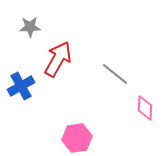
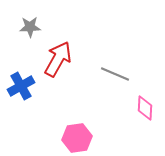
gray line: rotated 16 degrees counterclockwise
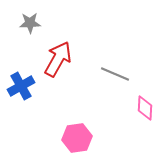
gray star: moved 4 px up
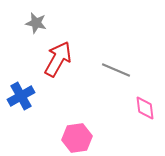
gray star: moved 6 px right; rotated 15 degrees clockwise
gray line: moved 1 px right, 4 px up
blue cross: moved 10 px down
pink diamond: rotated 10 degrees counterclockwise
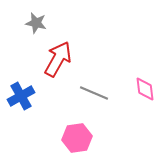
gray line: moved 22 px left, 23 px down
pink diamond: moved 19 px up
